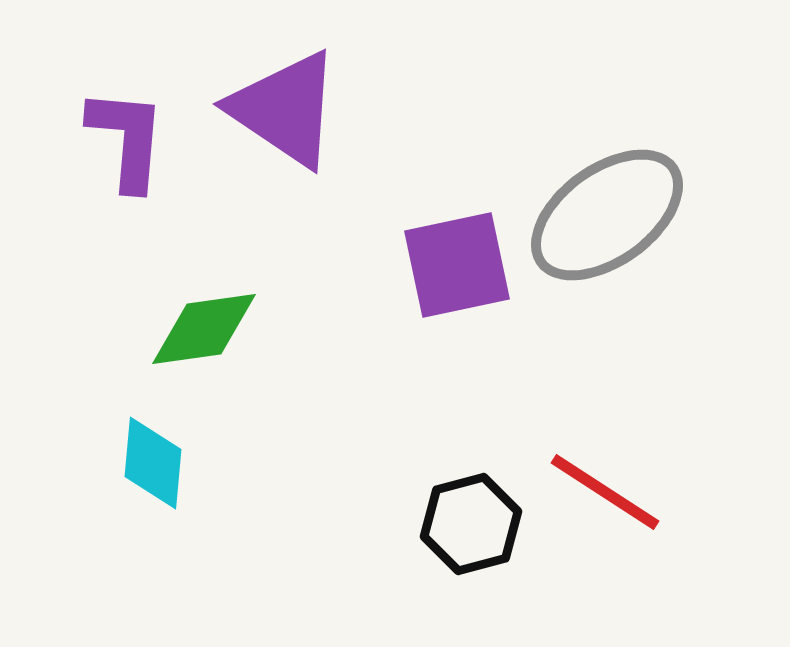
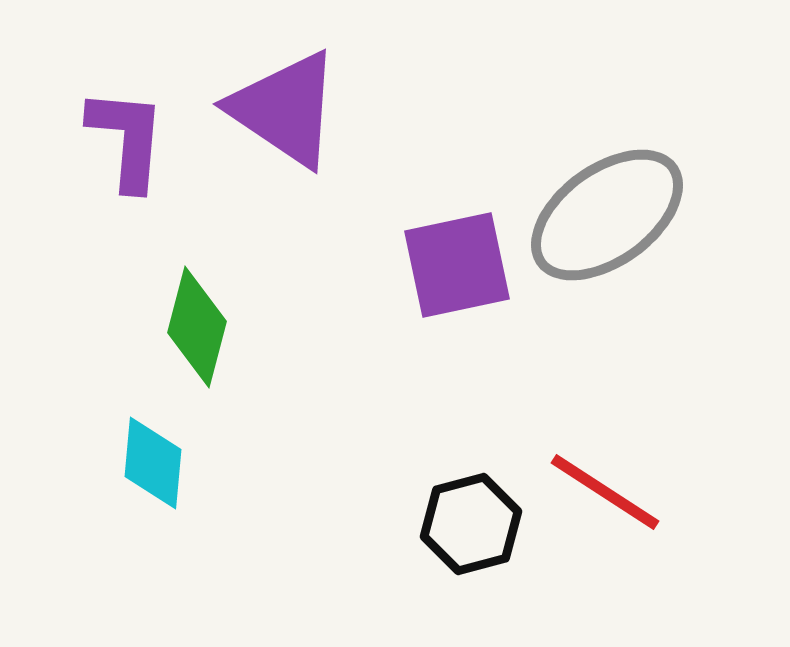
green diamond: moved 7 px left, 2 px up; rotated 67 degrees counterclockwise
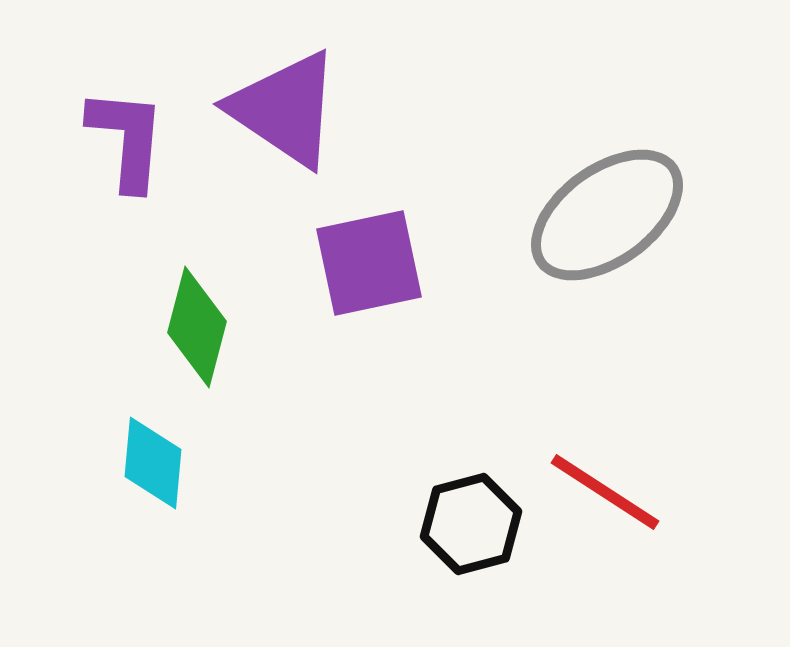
purple square: moved 88 px left, 2 px up
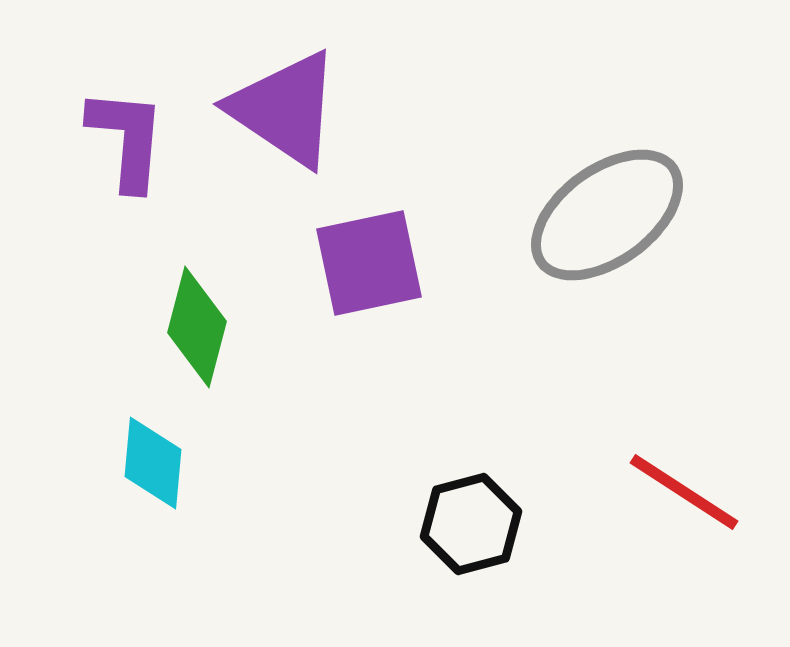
red line: moved 79 px right
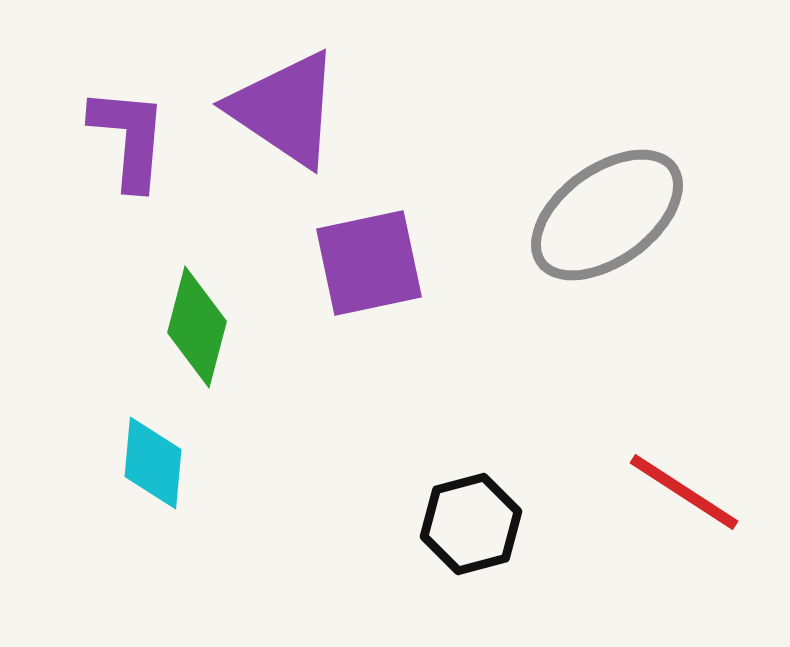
purple L-shape: moved 2 px right, 1 px up
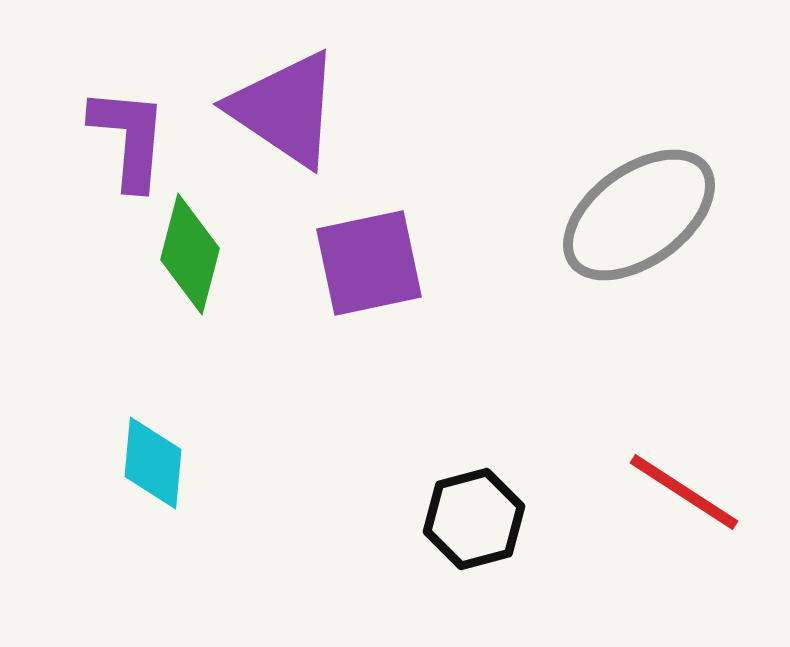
gray ellipse: moved 32 px right
green diamond: moved 7 px left, 73 px up
black hexagon: moved 3 px right, 5 px up
